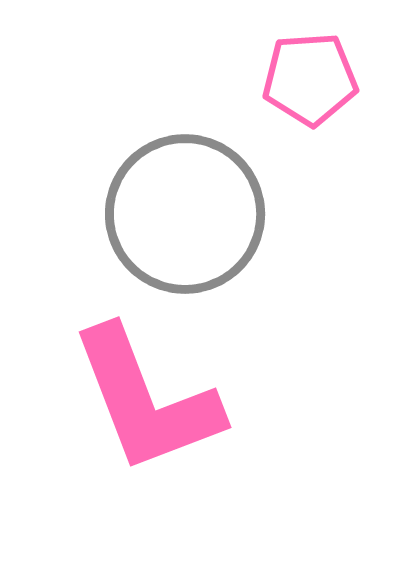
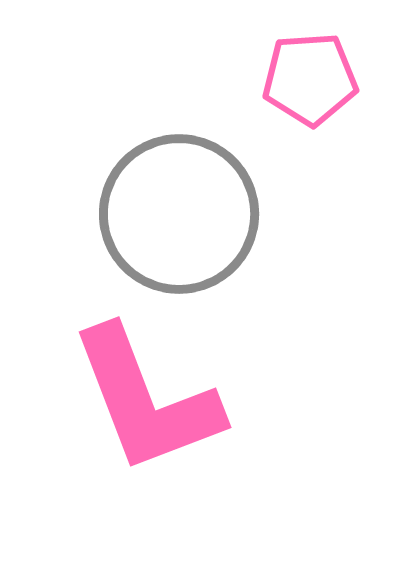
gray circle: moved 6 px left
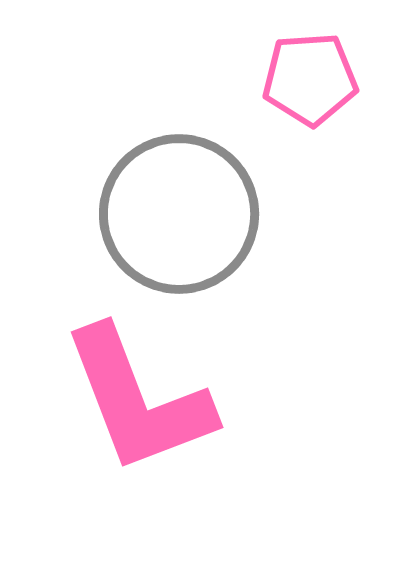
pink L-shape: moved 8 px left
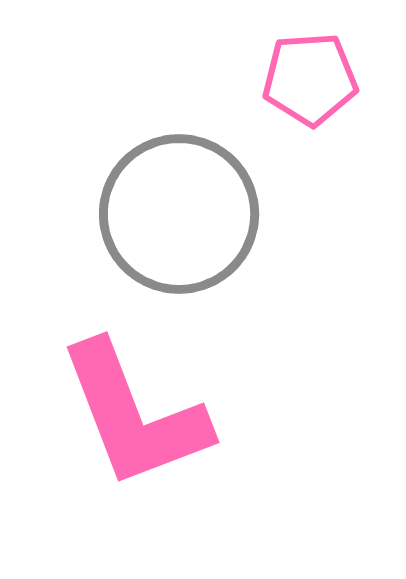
pink L-shape: moved 4 px left, 15 px down
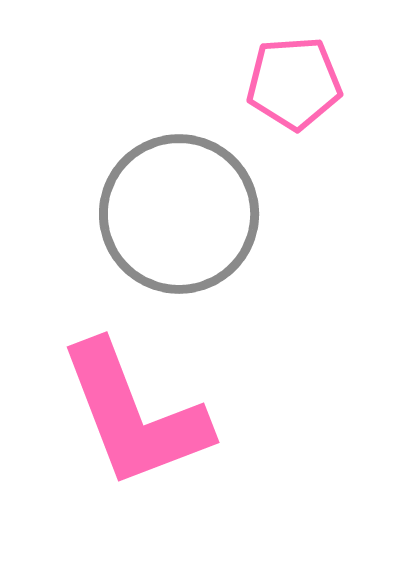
pink pentagon: moved 16 px left, 4 px down
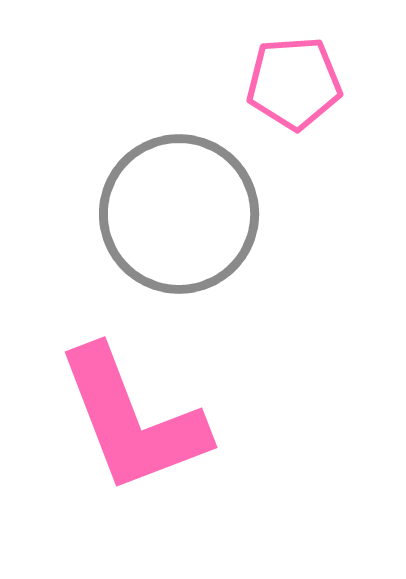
pink L-shape: moved 2 px left, 5 px down
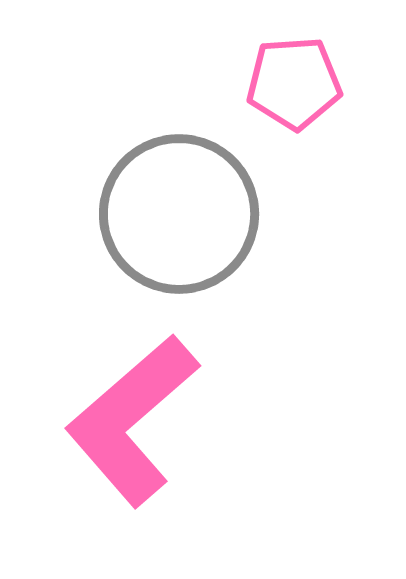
pink L-shape: rotated 70 degrees clockwise
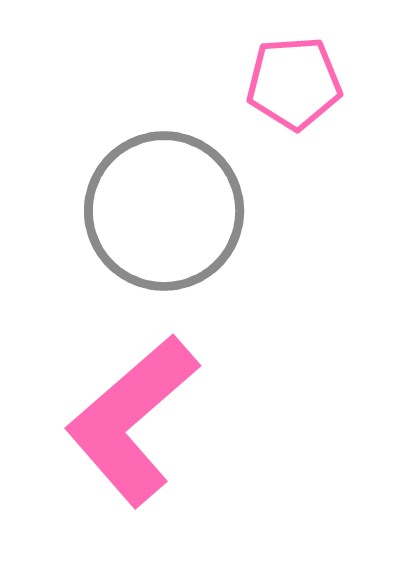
gray circle: moved 15 px left, 3 px up
